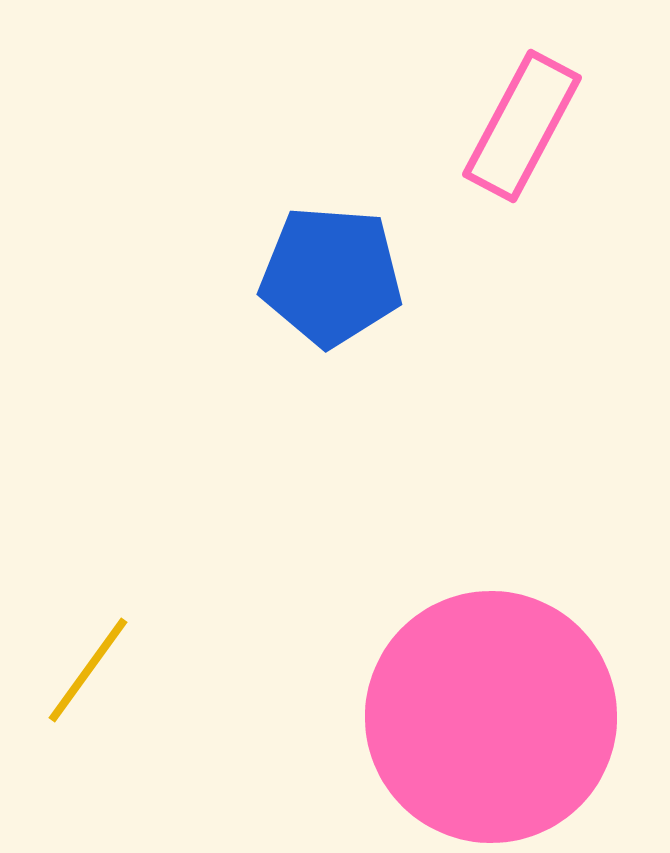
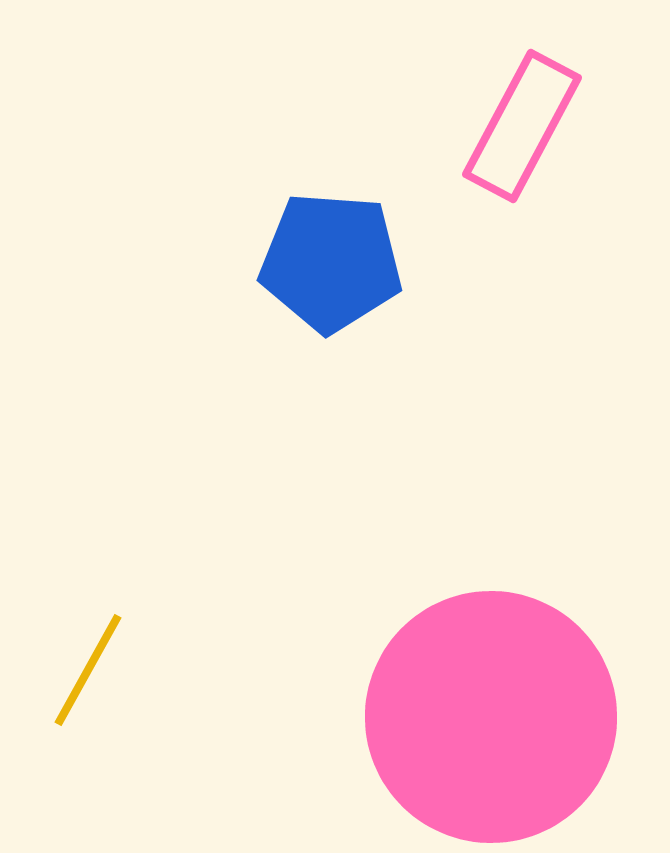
blue pentagon: moved 14 px up
yellow line: rotated 7 degrees counterclockwise
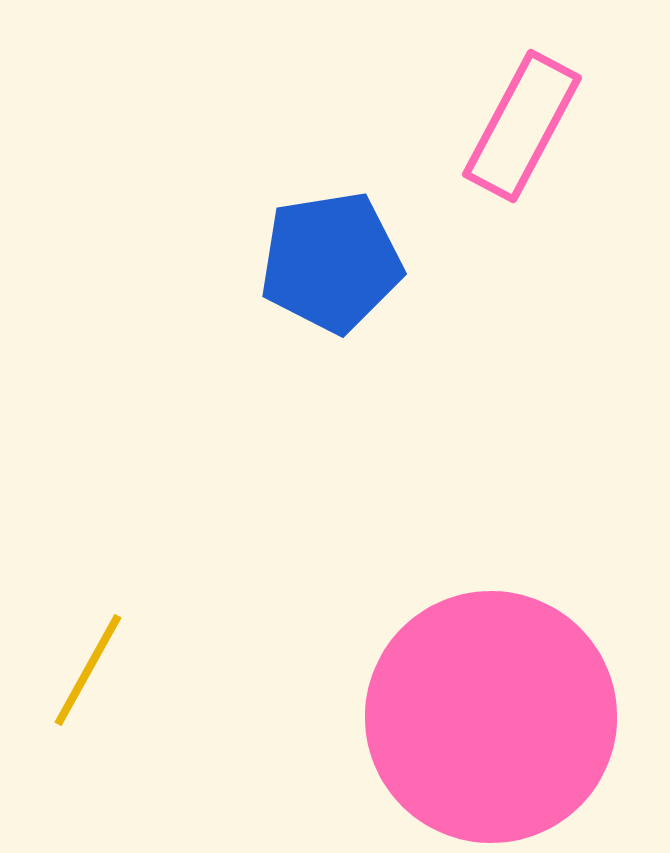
blue pentagon: rotated 13 degrees counterclockwise
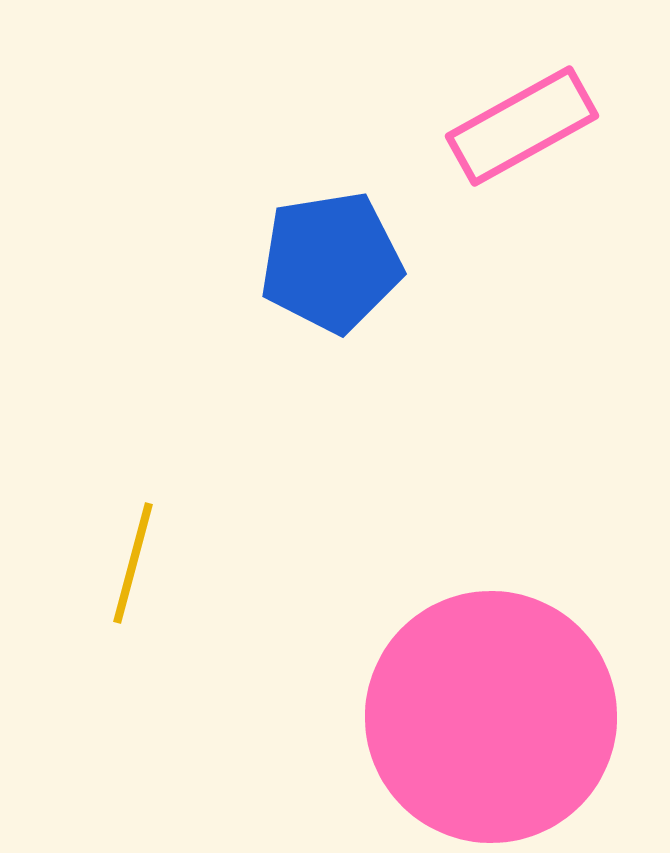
pink rectangle: rotated 33 degrees clockwise
yellow line: moved 45 px right, 107 px up; rotated 14 degrees counterclockwise
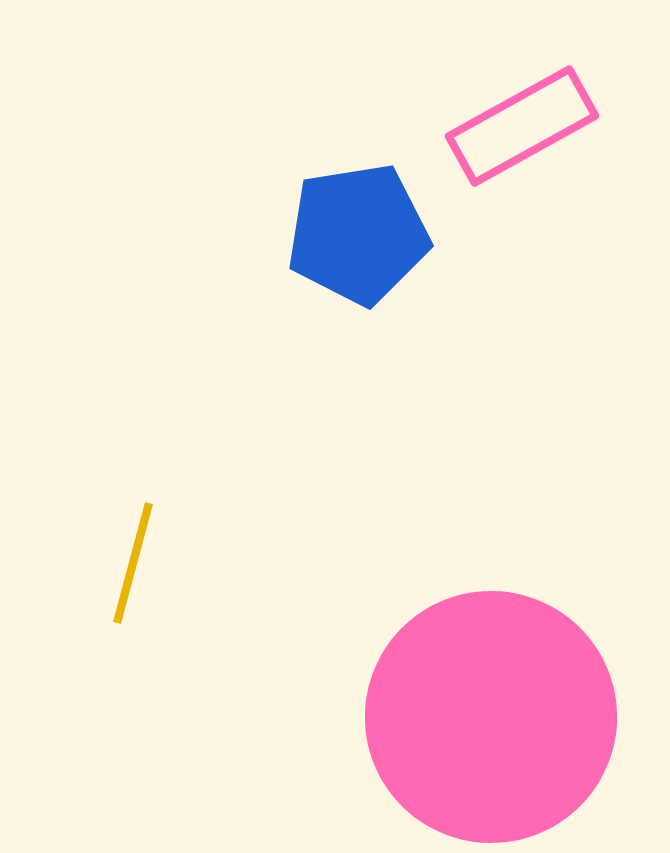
blue pentagon: moved 27 px right, 28 px up
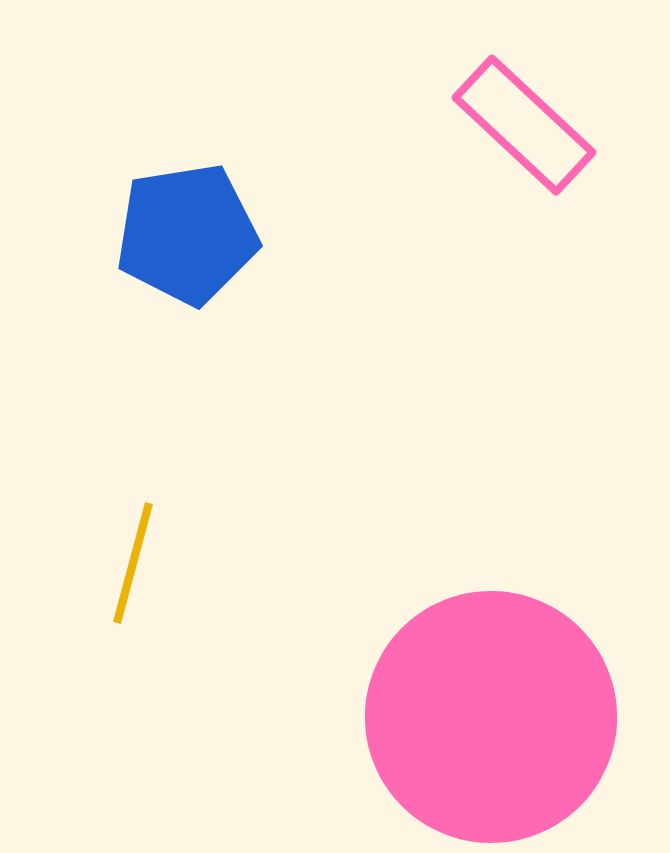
pink rectangle: moved 2 px right, 1 px up; rotated 72 degrees clockwise
blue pentagon: moved 171 px left
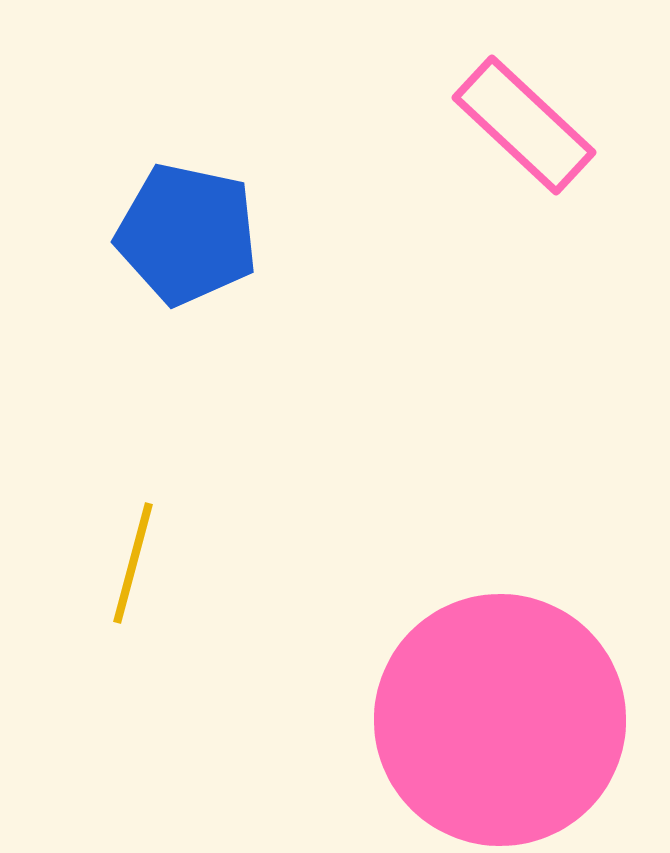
blue pentagon: rotated 21 degrees clockwise
pink circle: moved 9 px right, 3 px down
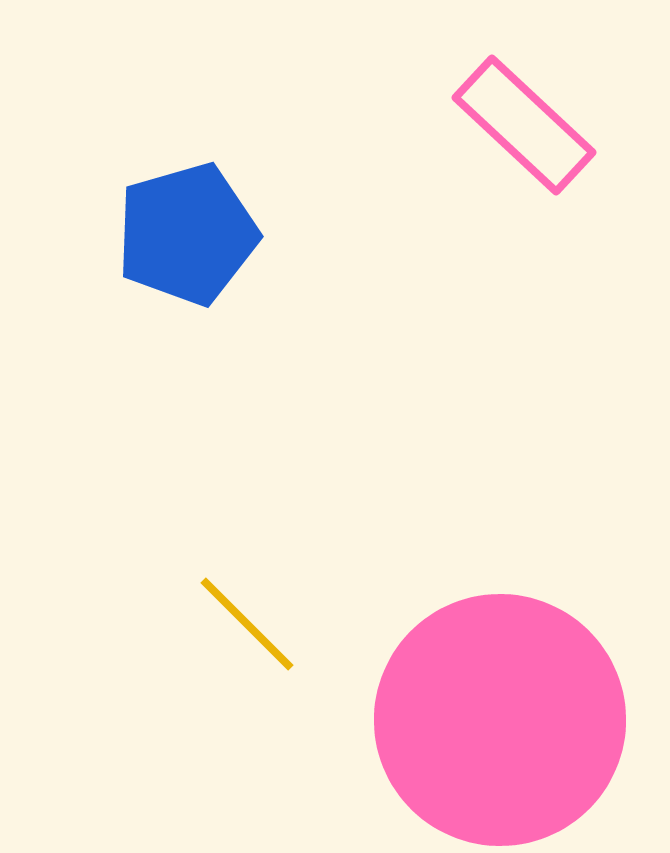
blue pentagon: rotated 28 degrees counterclockwise
yellow line: moved 114 px right, 61 px down; rotated 60 degrees counterclockwise
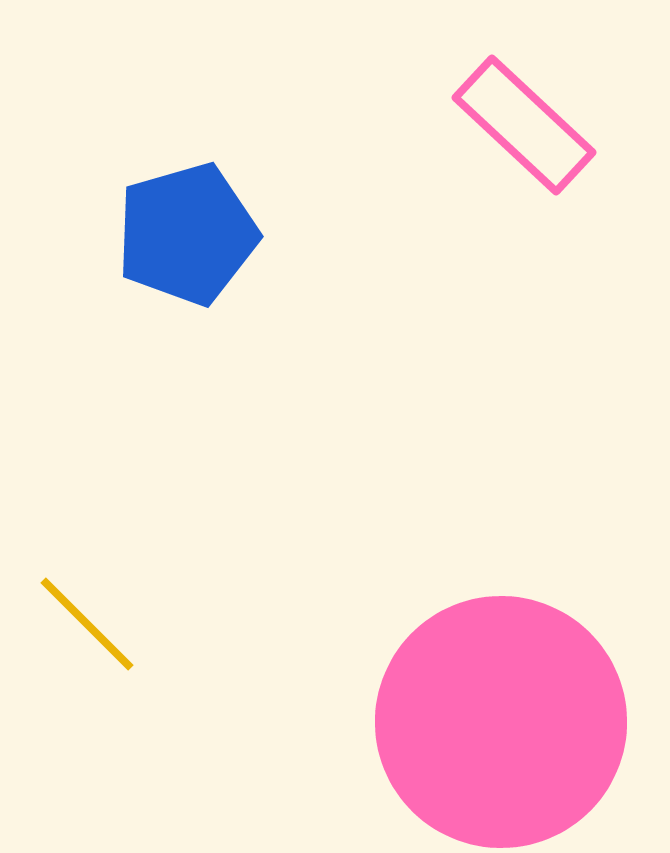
yellow line: moved 160 px left
pink circle: moved 1 px right, 2 px down
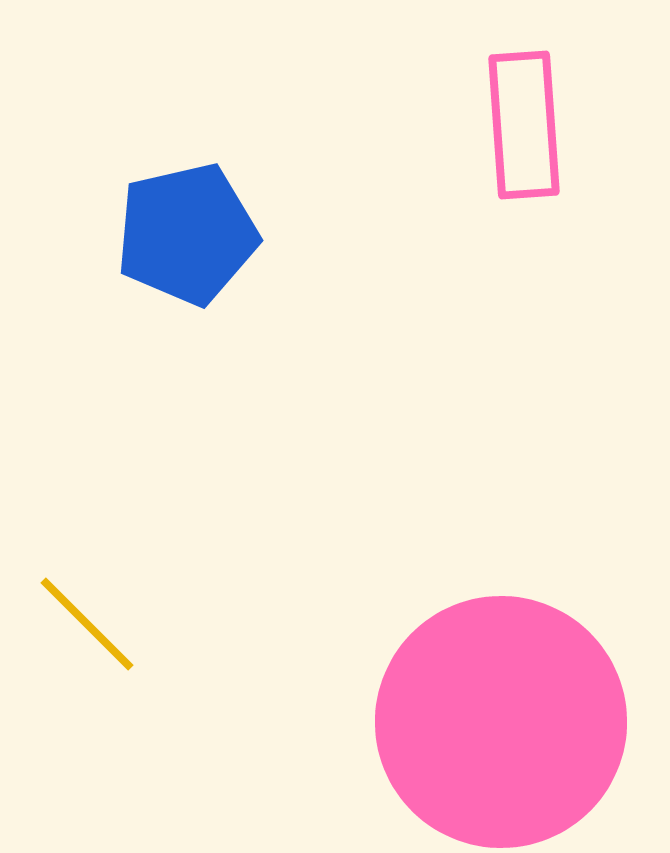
pink rectangle: rotated 43 degrees clockwise
blue pentagon: rotated 3 degrees clockwise
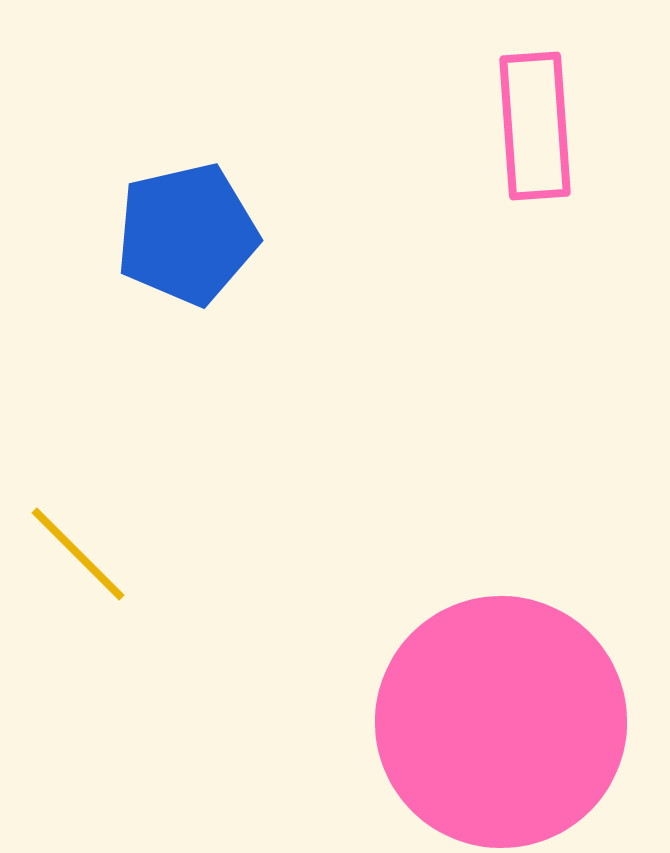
pink rectangle: moved 11 px right, 1 px down
yellow line: moved 9 px left, 70 px up
